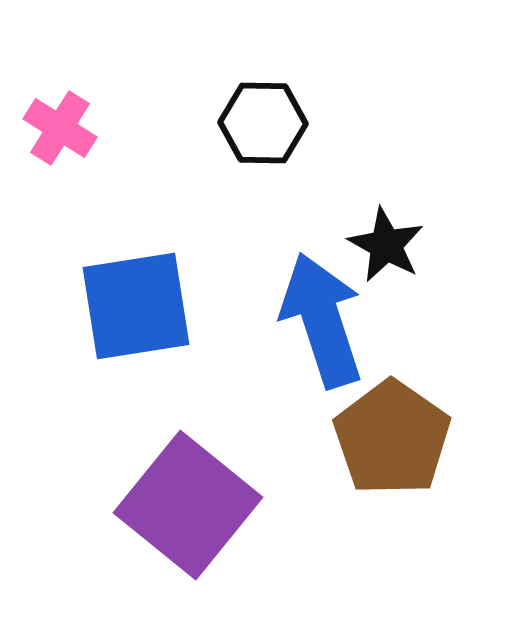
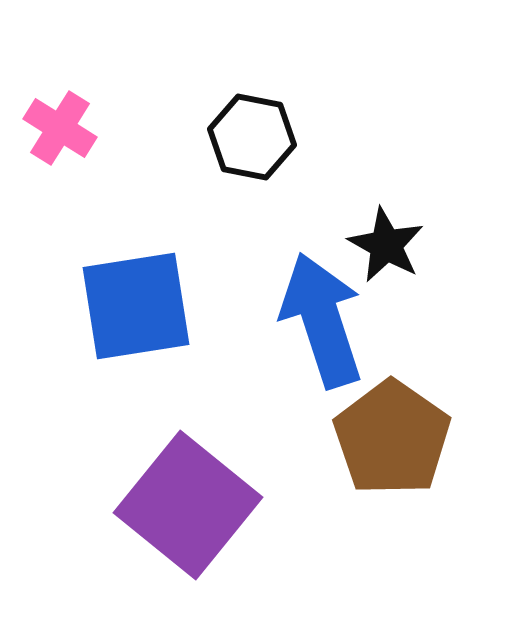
black hexagon: moved 11 px left, 14 px down; rotated 10 degrees clockwise
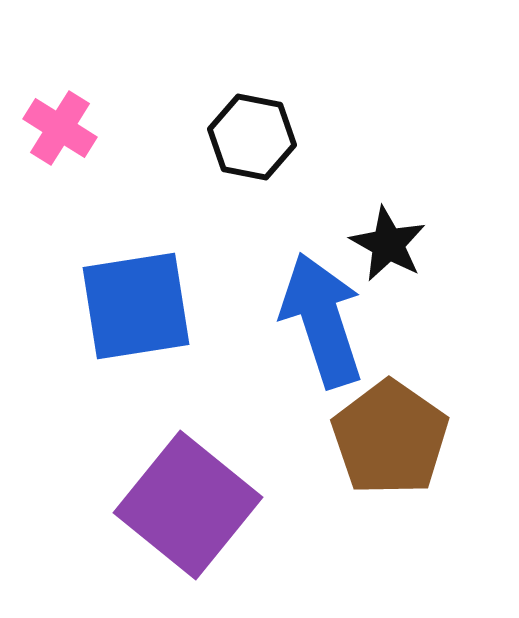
black star: moved 2 px right, 1 px up
brown pentagon: moved 2 px left
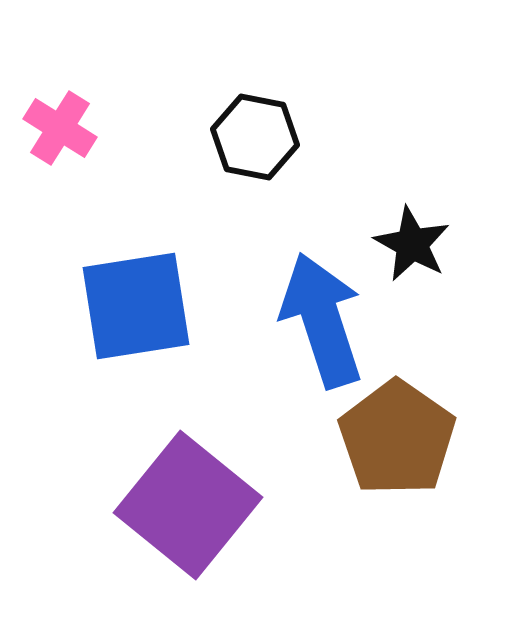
black hexagon: moved 3 px right
black star: moved 24 px right
brown pentagon: moved 7 px right
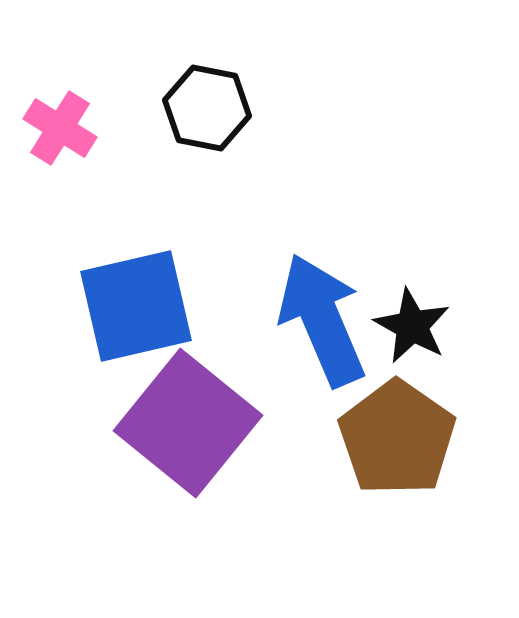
black hexagon: moved 48 px left, 29 px up
black star: moved 82 px down
blue square: rotated 4 degrees counterclockwise
blue arrow: rotated 5 degrees counterclockwise
purple square: moved 82 px up
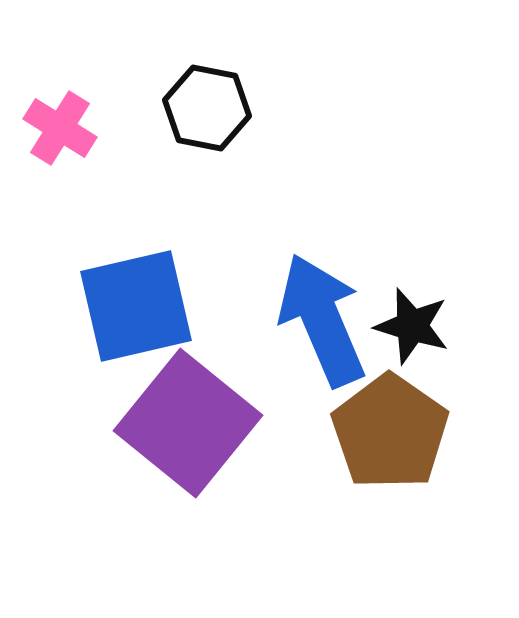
black star: rotated 12 degrees counterclockwise
brown pentagon: moved 7 px left, 6 px up
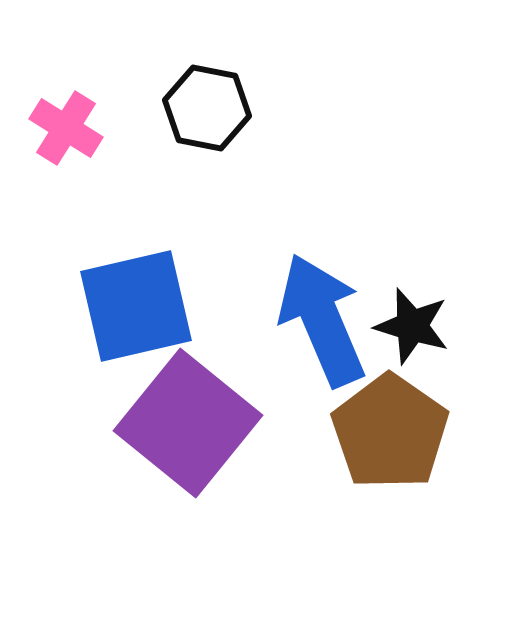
pink cross: moved 6 px right
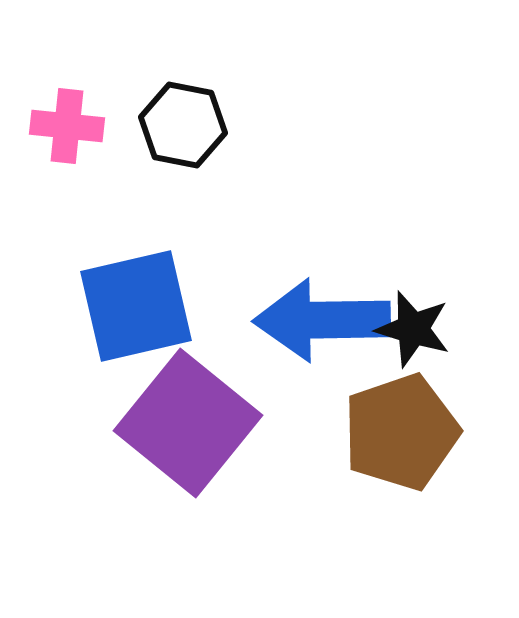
black hexagon: moved 24 px left, 17 px down
pink cross: moved 1 px right, 2 px up; rotated 26 degrees counterclockwise
blue arrow: rotated 68 degrees counterclockwise
black star: moved 1 px right, 3 px down
brown pentagon: moved 11 px right; rotated 18 degrees clockwise
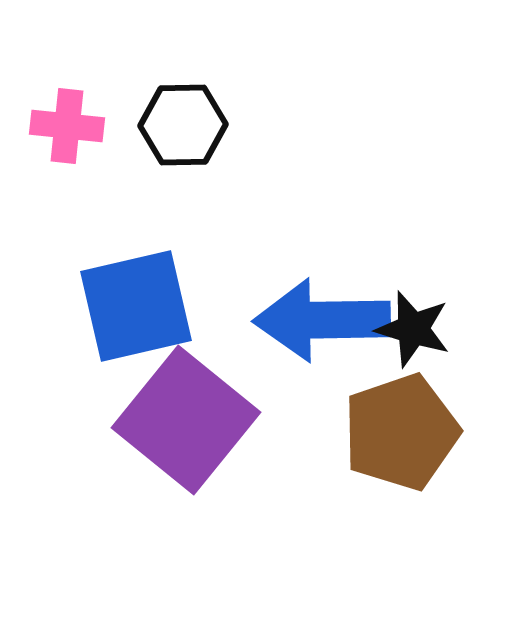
black hexagon: rotated 12 degrees counterclockwise
purple square: moved 2 px left, 3 px up
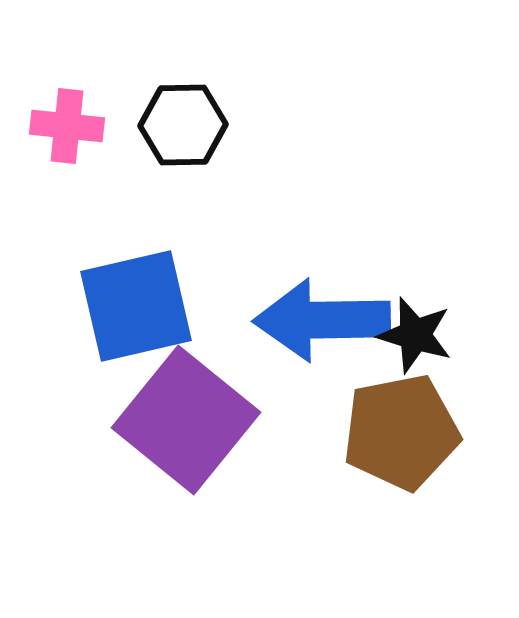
black star: moved 2 px right, 6 px down
brown pentagon: rotated 8 degrees clockwise
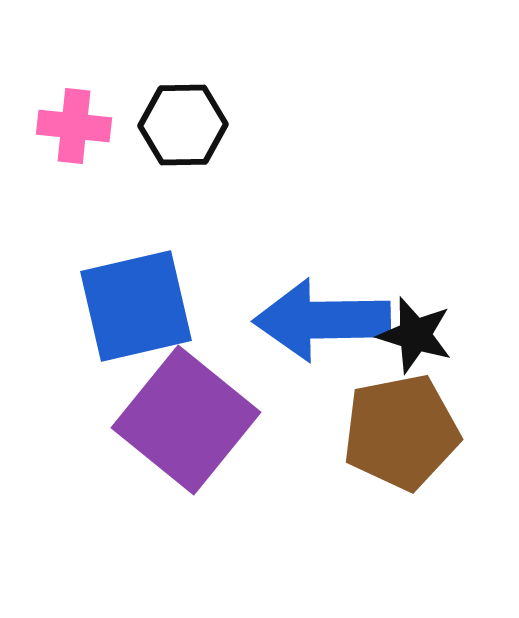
pink cross: moved 7 px right
